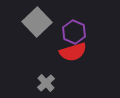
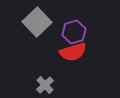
purple hexagon: rotated 20 degrees clockwise
gray cross: moved 1 px left, 2 px down
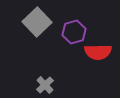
red semicircle: moved 25 px right; rotated 16 degrees clockwise
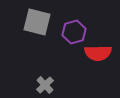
gray square: rotated 32 degrees counterclockwise
red semicircle: moved 1 px down
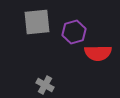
gray square: rotated 20 degrees counterclockwise
gray cross: rotated 18 degrees counterclockwise
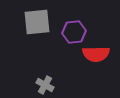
purple hexagon: rotated 10 degrees clockwise
red semicircle: moved 2 px left, 1 px down
